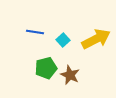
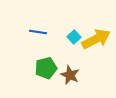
blue line: moved 3 px right
cyan square: moved 11 px right, 3 px up
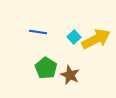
green pentagon: rotated 25 degrees counterclockwise
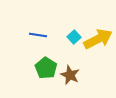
blue line: moved 3 px down
yellow arrow: moved 2 px right
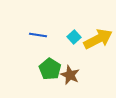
green pentagon: moved 4 px right, 1 px down
